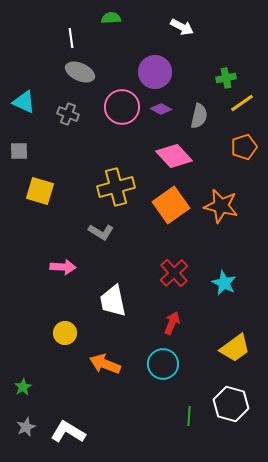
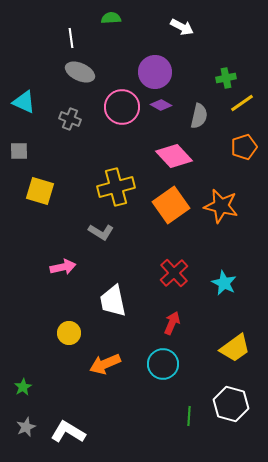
purple diamond: moved 4 px up
gray cross: moved 2 px right, 5 px down
pink arrow: rotated 15 degrees counterclockwise
yellow circle: moved 4 px right
orange arrow: rotated 44 degrees counterclockwise
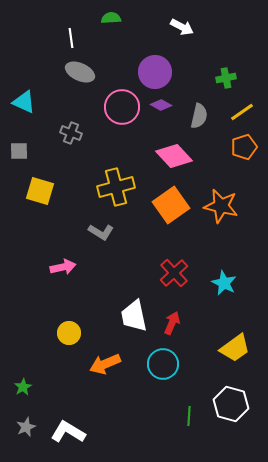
yellow line: moved 9 px down
gray cross: moved 1 px right, 14 px down
white trapezoid: moved 21 px right, 15 px down
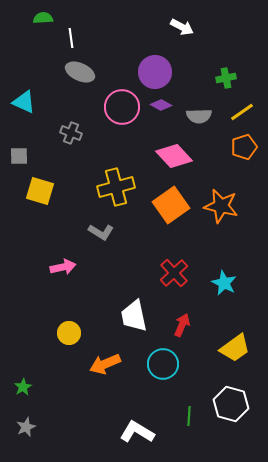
green semicircle: moved 68 px left
gray semicircle: rotated 75 degrees clockwise
gray square: moved 5 px down
red arrow: moved 10 px right, 2 px down
white L-shape: moved 69 px right
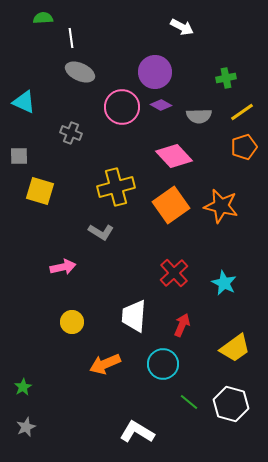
white trapezoid: rotated 16 degrees clockwise
yellow circle: moved 3 px right, 11 px up
green line: moved 14 px up; rotated 54 degrees counterclockwise
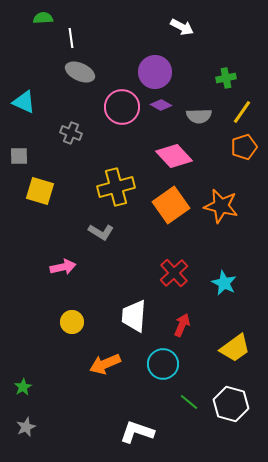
yellow line: rotated 20 degrees counterclockwise
white L-shape: rotated 12 degrees counterclockwise
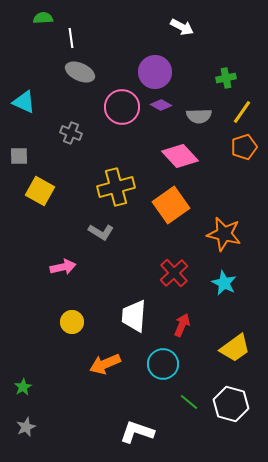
pink diamond: moved 6 px right
yellow square: rotated 12 degrees clockwise
orange star: moved 3 px right, 28 px down
